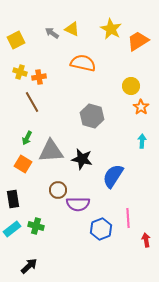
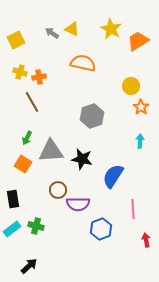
gray hexagon: rotated 25 degrees clockwise
cyan arrow: moved 2 px left
pink line: moved 5 px right, 9 px up
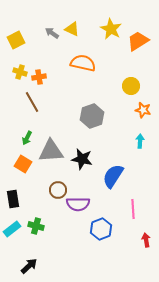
orange star: moved 2 px right, 3 px down; rotated 21 degrees counterclockwise
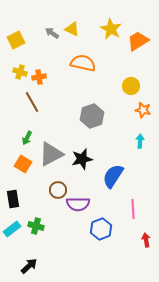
gray triangle: moved 3 px down; rotated 24 degrees counterclockwise
black star: rotated 25 degrees counterclockwise
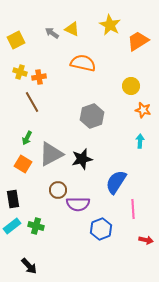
yellow star: moved 1 px left, 4 px up
blue semicircle: moved 3 px right, 6 px down
cyan rectangle: moved 3 px up
red arrow: rotated 112 degrees clockwise
black arrow: rotated 90 degrees clockwise
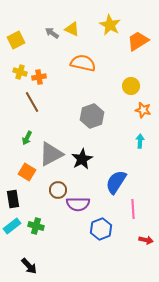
black star: rotated 15 degrees counterclockwise
orange square: moved 4 px right, 8 px down
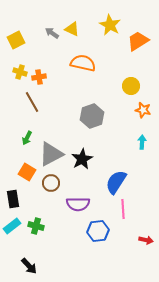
cyan arrow: moved 2 px right, 1 px down
brown circle: moved 7 px left, 7 px up
pink line: moved 10 px left
blue hexagon: moved 3 px left, 2 px down; rotated 15 degrees clockwise
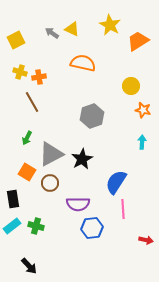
brown circle: moved 1 px left
blue hexagon: moved 6 px left, 3 px up
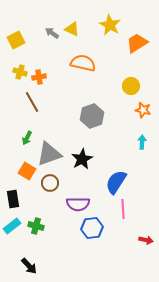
orange trapezoid: moved 1 px left, 2 px down
gray triangle: moved 2 px left; rotated 8 degrees clockwise
orange square: moved 1 px up
